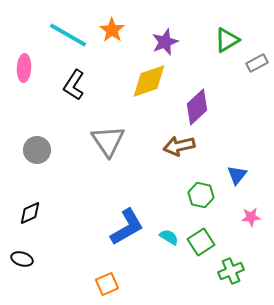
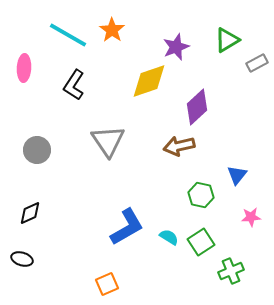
purple star: moved 11 px right, 5 px down
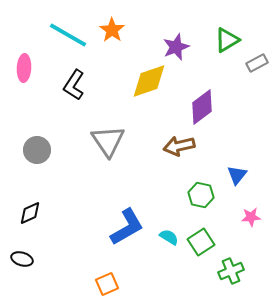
purple diamond: moved 5 px right; rotated 6 degrees clockwise
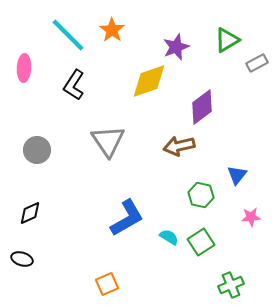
cyan line: rotated 15 degrees clockwise
blue L-shape: moved 9 px up
green cross: moved 14 px down
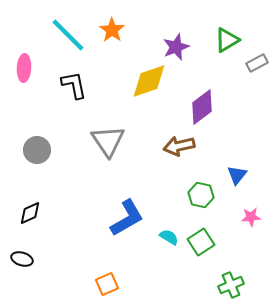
black L-shape: rotated 136 degrees clockwise
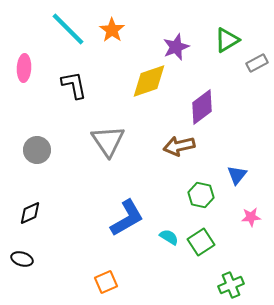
cyan line: moved 6 px up
orange square: moved 1 px left, 2 px up
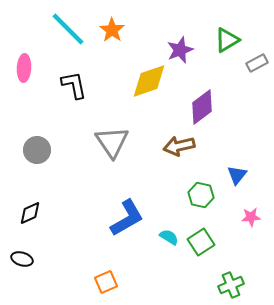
purple star: moved 4 px right, 3 px down
gray triangle: moved 4 px right, 1 px down
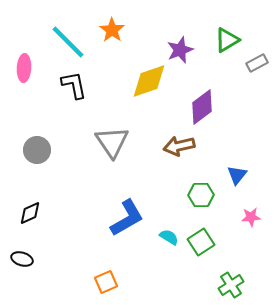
cyan line: moved 13 px down
green hexagon: rotated 15 degrees counterclockwise
green cross: rotated 10 degrees counterclockwise
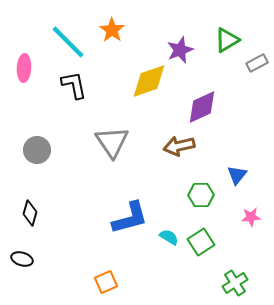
purple diamond: rotated 12 degrees clockwise
black diamond: rotated 50 degrees counterclockwise
blue L-shape: moved 3 px right; rotated 15 degrees clockwise
green cross: moved 4 px right, 2 px up
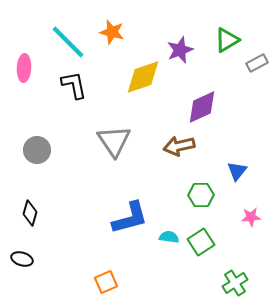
orange star: moved 2 px down; rotated 20 degrees counterclockwise
yellow diamond: moved 6 px left, 4 px up
gray triangle: moved 2 px right, 1 px up
blue triangle: moved 4 px up
cyan semicircle: rotated 24 degrees counterclockwise
